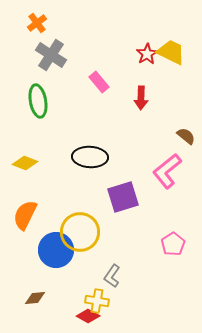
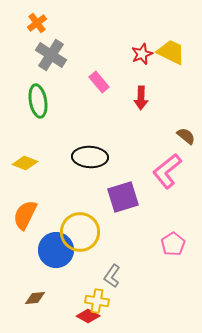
red star: moved 5 px left; rotated 10 degrees clockwise
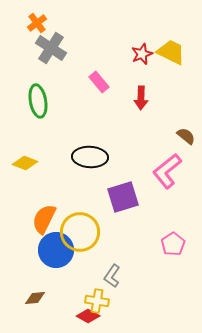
gray cross: moved 7 px up
orange semicircle: moved 19 px right, 4 px down
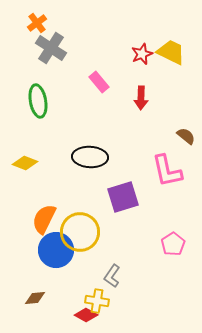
pink L-shape: rotated 63 degrees counterclockwise
red diamond: moved 2 px left, 1 px up
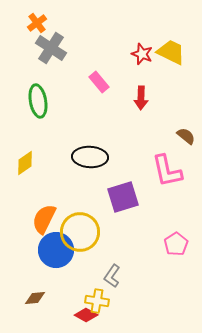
red star: rotated 30 degrees counterclockwise
yellow diamond: rotated 55 degrees counterclockwise
pink pentagon: moved 3 px right
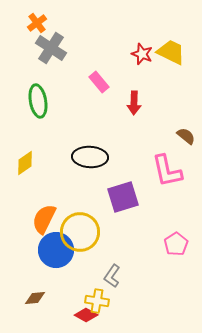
red arrow: moved 7 px left, 5 px down
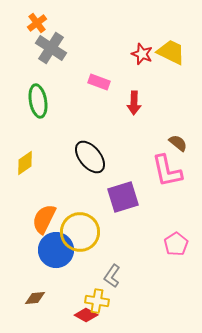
pink rectangle: rotated 30 degrees counterclockwise
brown semicircle: moved 8 px left, 7 px down
black ellipse: rotated 48 degrees clockwise
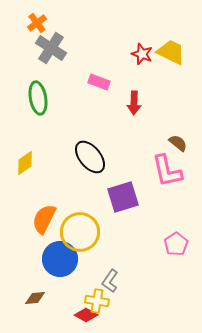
green ellipse: moved 3 px up
blue circle: moved 4 px right, 9 px down
gray L-shape: moved 2 px left, 5 px down
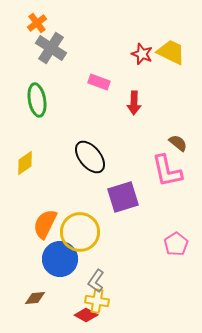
green ellipse: moved 1 px left, 2 px down
orange semicircle: moved 1 px right, 5 px down
gray L-shape: moved 14 px left
